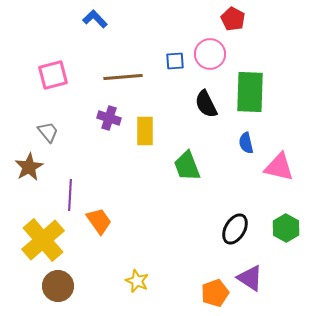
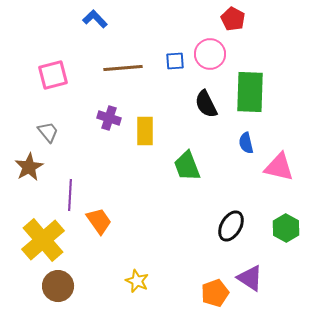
brown line: moved 9 px up
black ellipse: moved 4 px left, 3 px up
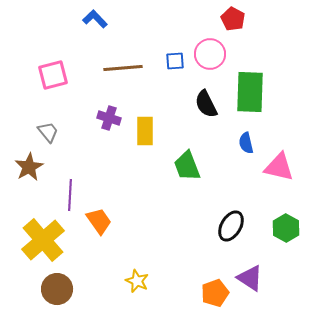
brown circle: moved 1 px left, 3 px down
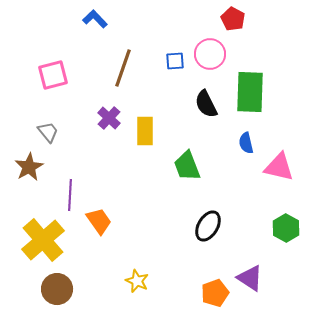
brown line: rotated 66 degrees counterclockwise
purple cross: rotated 25 degrees clockwise
black ellipse: moved 23 px left
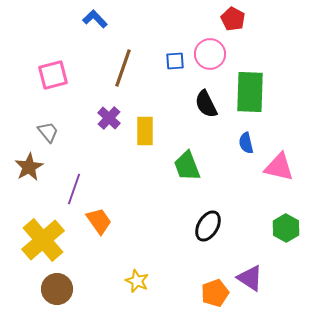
purple line: moved 4 px right, 6 px up; rotated 16 degrees clockwise
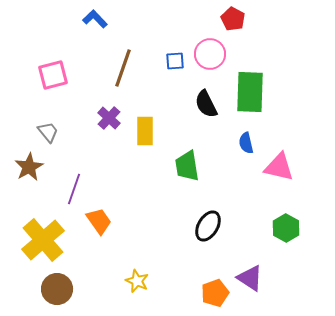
green trapezoid: rotated 12 degrees clockwise
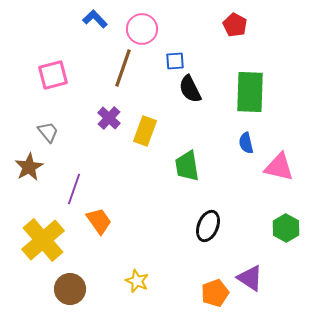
red pentagon: moved 2 px right, 6 px down
pink circle: moved 68 px left, 25 px up
black semicircle: moved 16 px left, 15 px up
yellow rectangle: rotated 20 degrees clockwise
black ellipse: rotated 8 degrees counterclockwise
brown circle: moved 13 px right
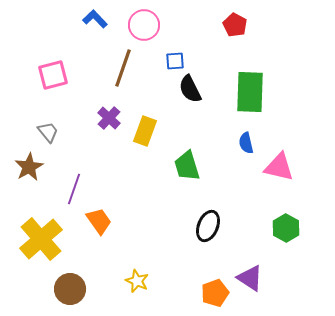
pink circle: moved 2 px right, 4 px up
green trapezoid: rotated 8 degrees counterclockwise
yellow cross: moved 2 px left, 1 px up
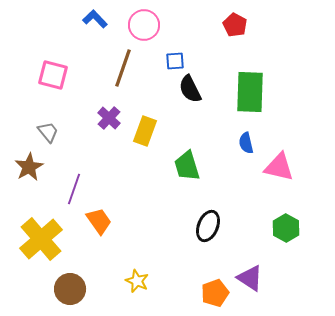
pink square: rotated 28 degrees clockwise
